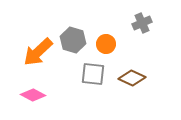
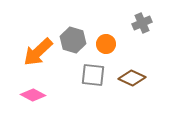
gray square: moved 1 px down
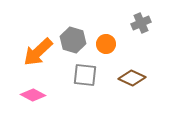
gray cross: moved 1 px left
gray square: moved 8 px left
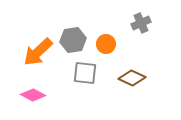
gray hexagon: rotated 25 degrees counterclockwise
gray square: moved 2 px up
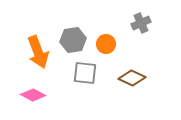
orange arrow: rotated 68 degrees counterclockwise
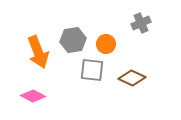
gray square: moved 7 px right, 3 px up
pink diamond: moved 1 px down
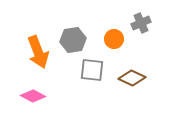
orange circle: moved 8 px right, 5 px up
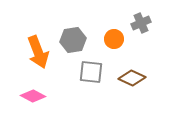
gray square: moved 1 px left, 2 px down
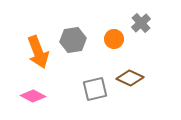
gray cross: rotated 18 degrees counterclockwise
gray square: moved 4 px right, 17 px down; rotated 20 degrees counterclockwise
brown diamond: moved 2 px left
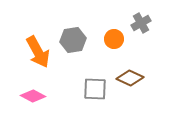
gray cross: rotated 12 degrees clockwise
orange arrow: rotated 8 degrees counterclockwise
gray square: rotated 15 degrees clockwise
